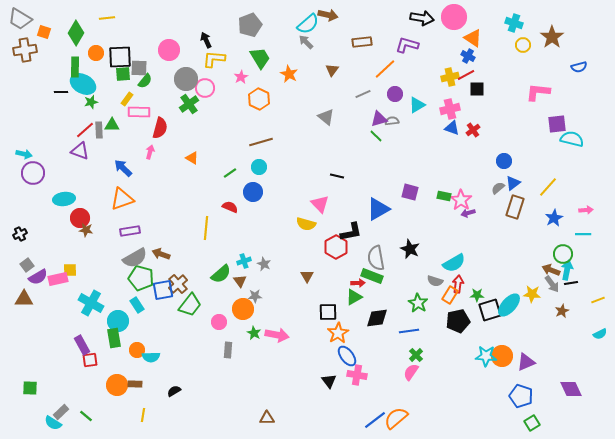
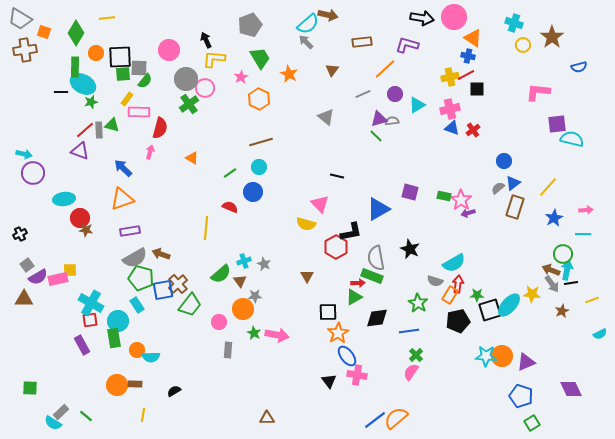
blue cross at (468, 56): rotated 16 degrees counterclockwise
green triangle at (112, 125): rotated 14 degrees clockwise
yellow line at (598, 300): moved 6 px left
red square at (90, 360): moved 40 px up
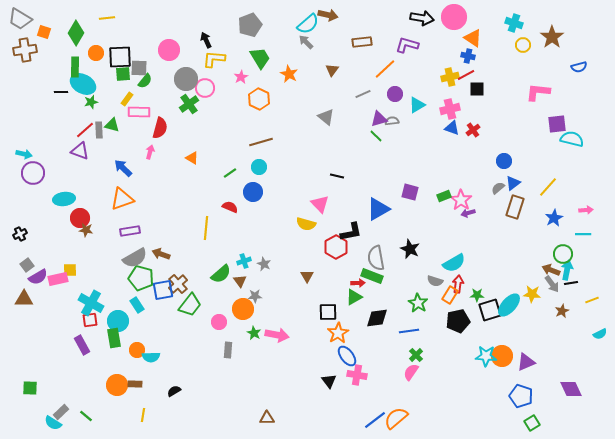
green rectangle at (444, 196): rotated 32 degrees counterclockwise
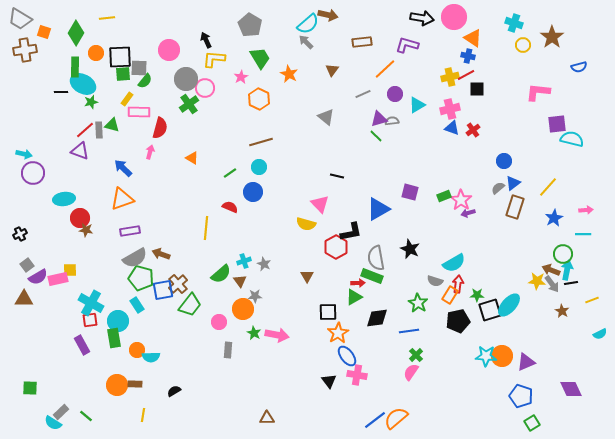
gray pentagon at (250, 25): rotated 20 degrees counterclockwise
yellow star at (532, 294): moved 5 px right, 13 px up
brown star at (562, 311): rotated 16 degrees counterclockwise
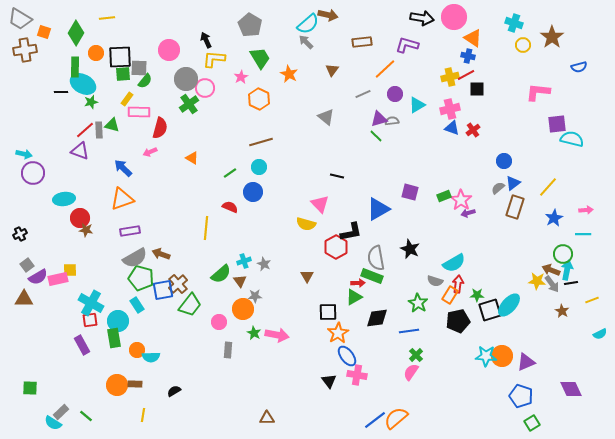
pink arrow at (150, 152): rotated 128 degrees counterclockwise
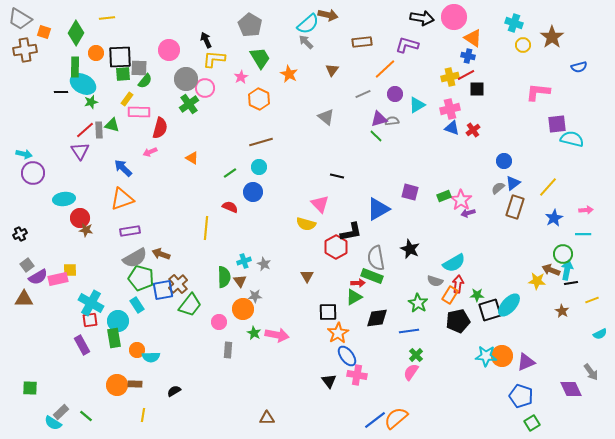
purple triangle at (80, 151): rotated 36 degrees clockwise
green semicircle at (221, 274): moved 3 px right, 3 px down; rotated 50 degrees counterclockwise
gray arrow at (552, 284): moved 39 px right, 88 px down
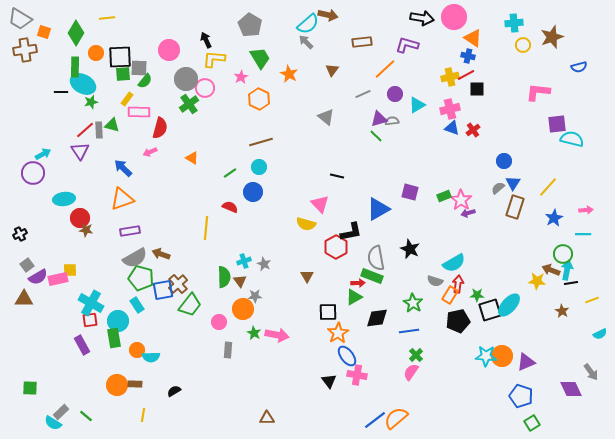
cyan cross at (514, 23): rotated 24 degrees counterclockwise
brown star at (552, 37): rotated 15 degrees clockwise
cyan arrow at (24, 154): moved 19 px right; rotated 42 degrees counterclockwise
blue triangle at (513, 183): rotated 21 degrees counterclockwise
green star at (418, 303): moved 5 px left
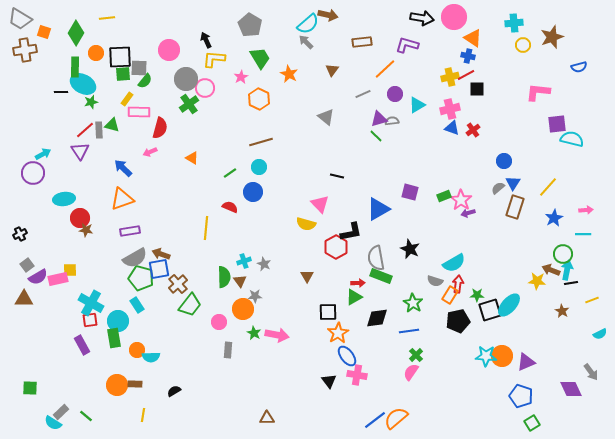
green rectangle at (372, 276): moved 9 px right
blue square at (163, 290): moved 4 px left, 21 px up
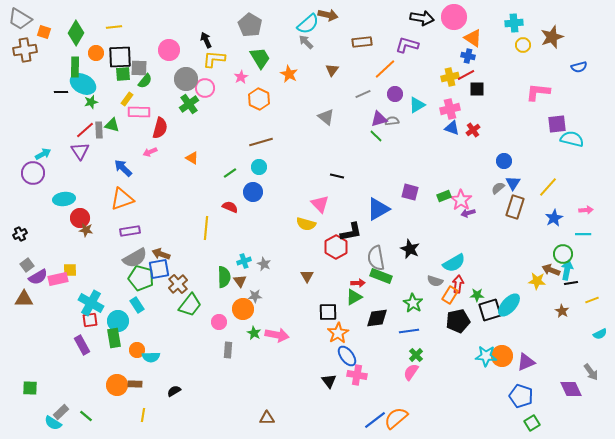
yellow line at (107, 18): moved 7 px right, 9 px down
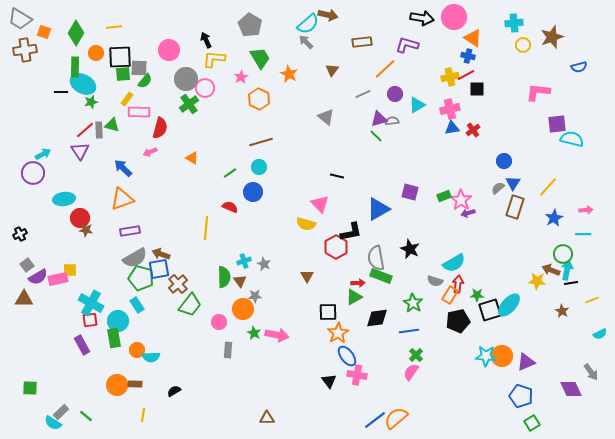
blue triangle at (452, 128): rotated 28 degrees counterclockwise
